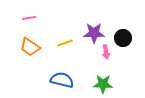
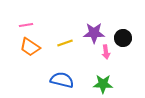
pink line: moved 3 px left, 7 px down
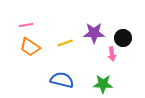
pink arrow: moved 6 px right, 2 px down
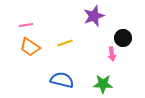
purple star: moved 17 px up; rotated 20 degrees counterclockwise
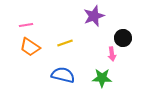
blue semicircle: moved 1 px right, 5 px up
green star: moved 1 px left, 6 px up
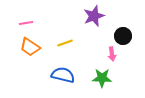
pink line: moved 2 px up
black circle: moved 2 px up
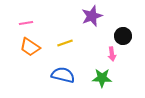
purple star: moved 2 px left
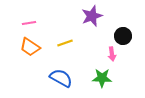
pink line: moved 3 px right
blue semicircle: moved 2 px left, 3 px down; rotated 15 degrees clockwise
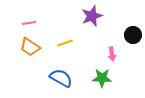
black circle: moved 10 px right, 1 px up
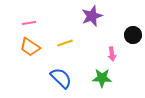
blue semicircle: rotated 15 degrees clockwise
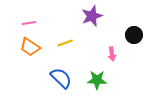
black circle: moved 1 px right
green star: moved 5 px left, 2 px down
